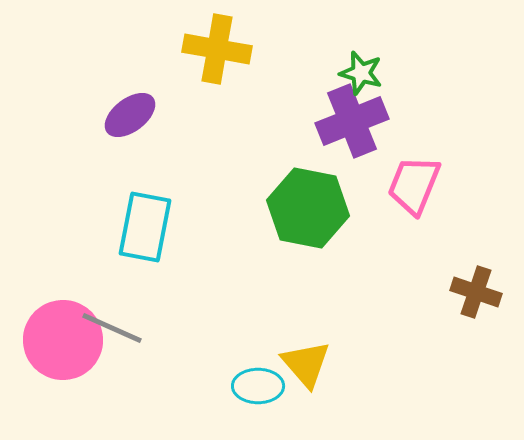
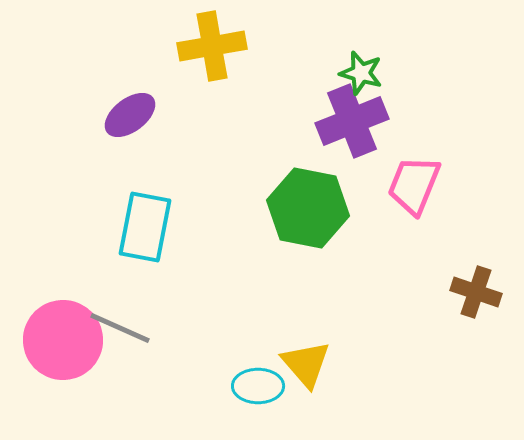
yellow cross: moved 5 px left, 3 px up; rotated 20 degrees counterclockwise
gray line: moved 8 px right
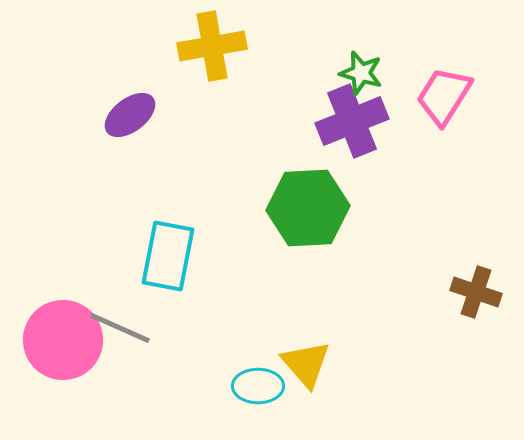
pink trapezoid: moved 30 px right, 89 px up; rotated 10 degrees clockwise
green hexagon: rotated 14 degrees counterclockwise
cyan rectangle: moved 23 px right, 29 px down
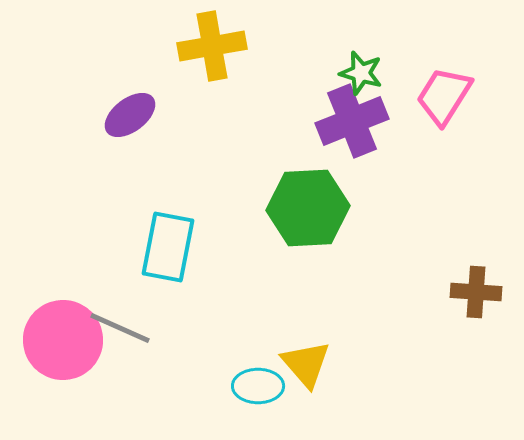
cyan rectangle: moved 9 px up
brown cross: rotated 15 degrees counterclockwise
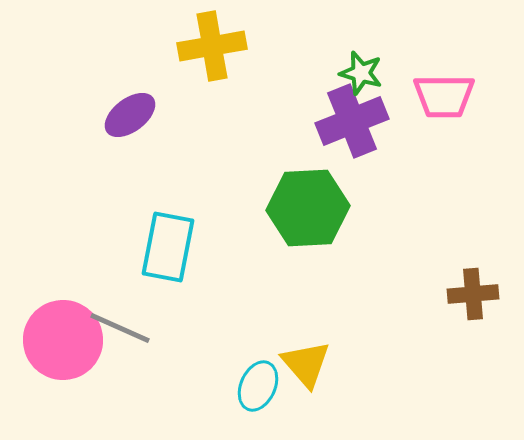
pink trapezoid: rotated 122 degrees counterclockwise
brown cross: moved 3 px left, 2 px down; rotated 9 degrees counterclockwise
cyan ellipse: rotated 66 degrees counterclockwise
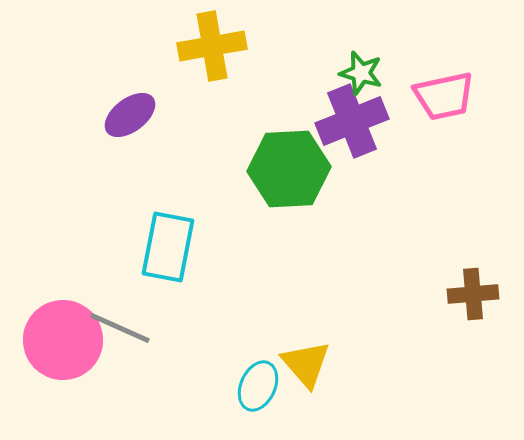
pink trapezoid: rotated 12 degrees counterclockwise
green hexagon: moved 19 px left, 39 px up
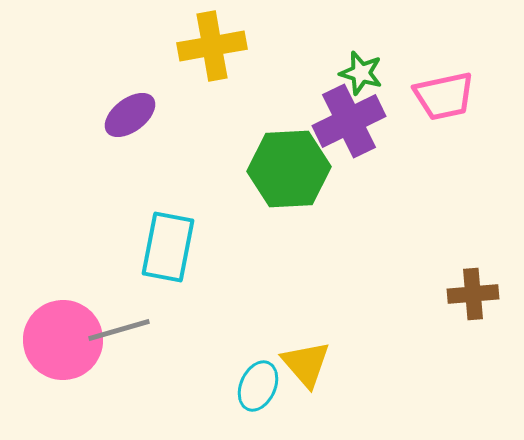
purple cross: moved 3 px left; rotated 4 degrees counterclockwise
gray line: moved 1 px left, 2 px down; rotated 40 degrees counterclockwise
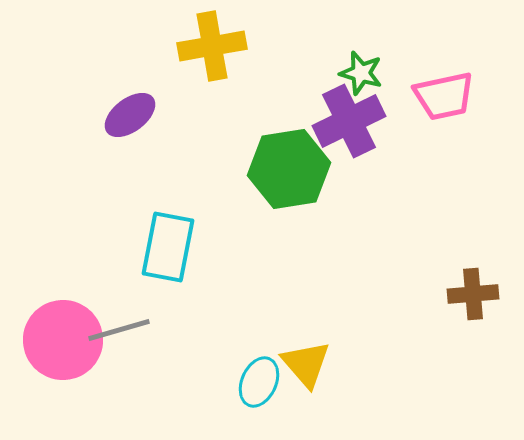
green hexagon: rotated 6 degrees counterclockwise
cyan ellipse: moved 1 px right, 4 px up
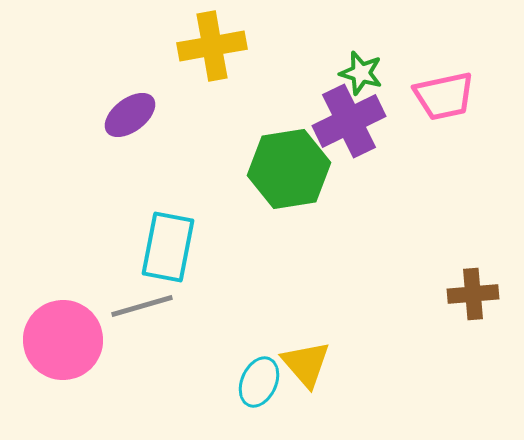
gray line: moved 23 px right, 24 px up
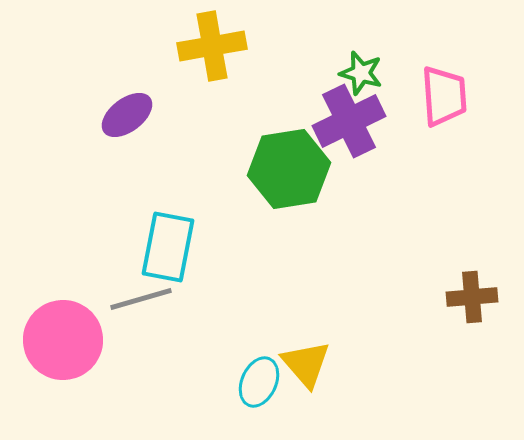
pink trapezoid: rotated 82 degrees counterclockwise
purple ellipse: moved 3 px left
brown cross: moved 1 px left, 3 px down
gray line: moved 1 px left, 7 px up
